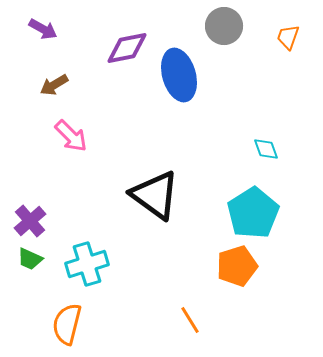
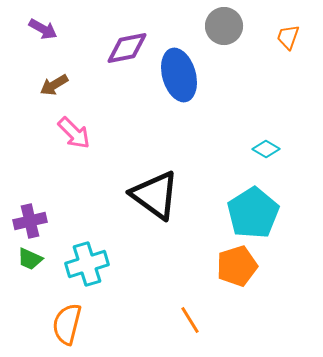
pink arrow: moved 3 px right, 3 px up
cyan diamond: rotated 40 degrees counterclockwise
purple cross: rotated 28 degrees clockwise
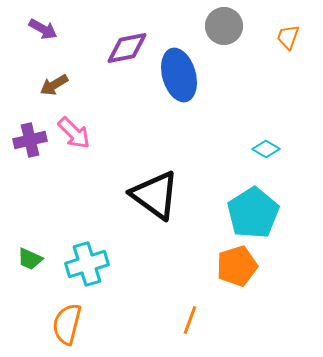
purple cross: moved 81 px up
orange line: rotated 52 degrees clockwise
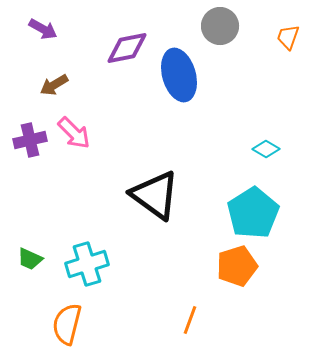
gray circle: moved 4 px left
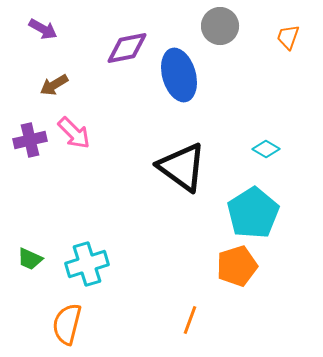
black triangle: moved 27 px right, 28 px up
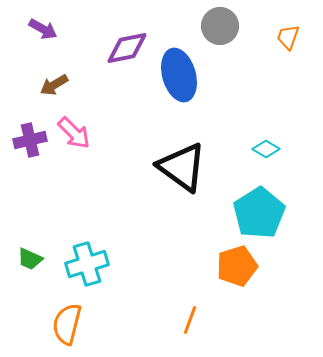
cyan pentagon: moved 6 px right
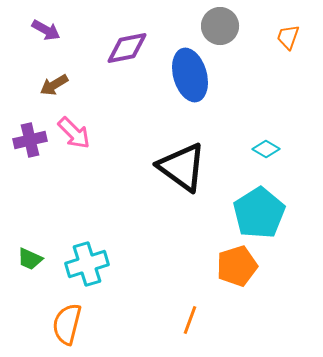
purple arrow: moved 3 px right, 1 px down
blue ellipse: moved 11 px right
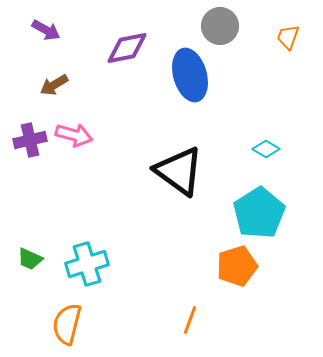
pink arrow: moved 2 px down; rotated 30 degrees counterclockwise
black triangle: moved 3 px left, 4 px down
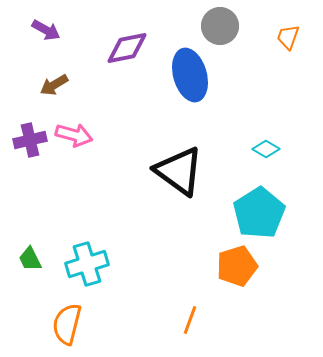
green trapezoid: rotated 40 degrees clockwise
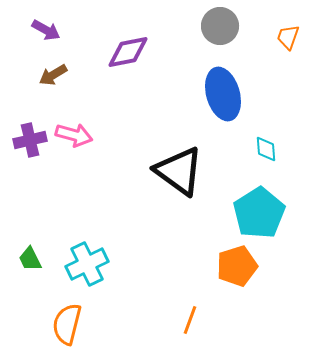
purple diamond: moved 1 px right, 4 px down
blue ellipse: moved 33 px right, 19 px down
brown arrow: moved 1 px left, 10 px up
cyan diamond: rotated 56 degrees clockwise
cyan cross: rotated 9 degrees counterclockwise
